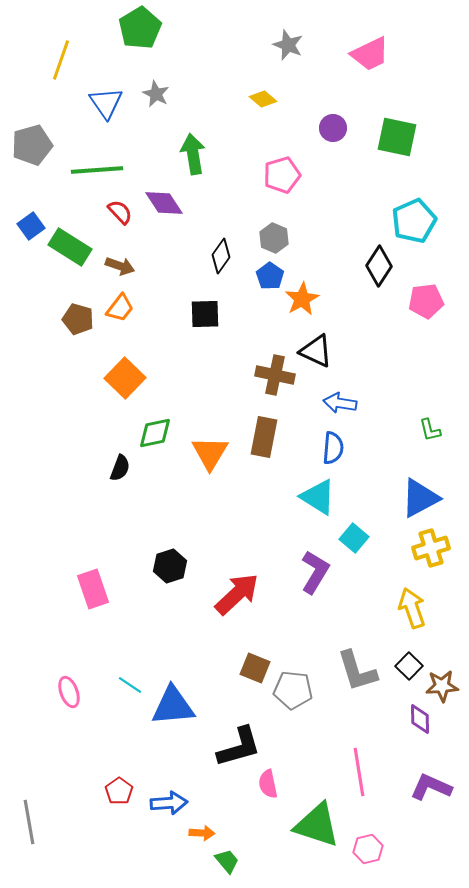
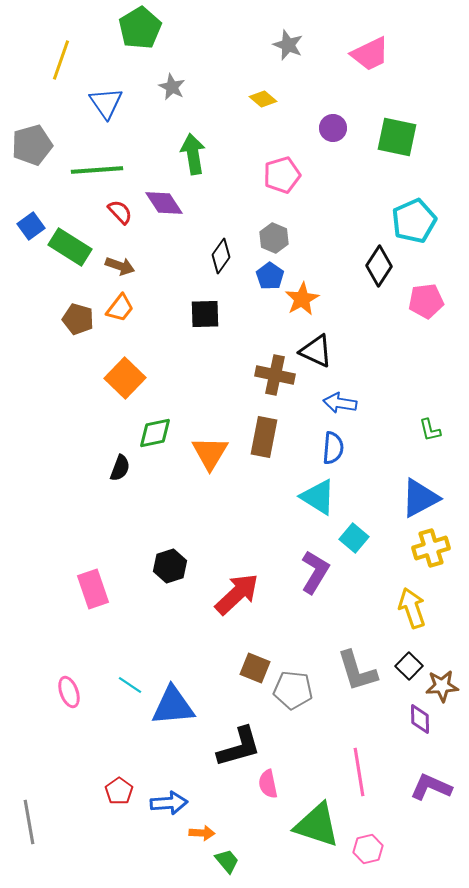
gray star at (156, 94): moved 16 px right, 7 px up
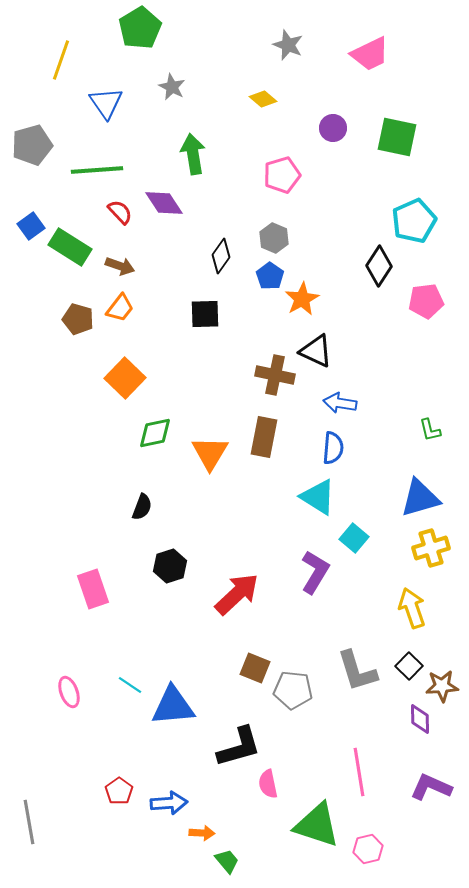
black semicircle at (120, 468): moved 22 px right, 39 px down
blue triangle at (420, 498): rotated 12 degrees clockwise
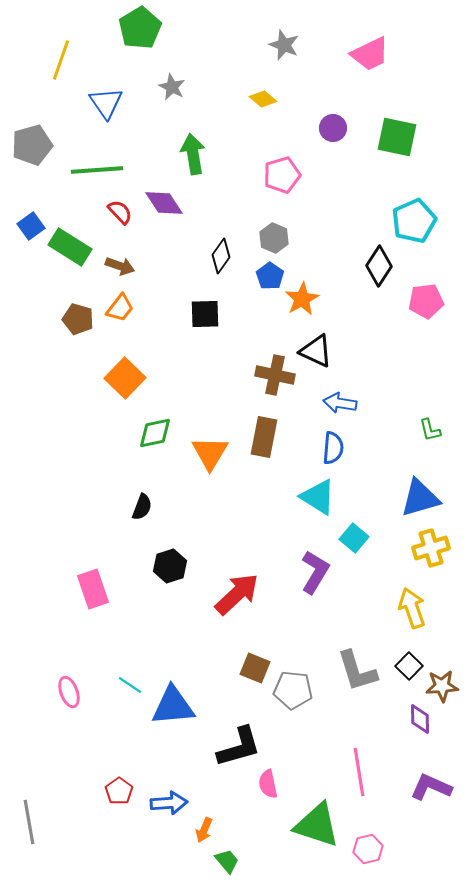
gray star at (288, 45): moved 4 px left
orange arrow at (202, 833): moved 2 px right, 3 px up; rotated 110 degrees clockwise
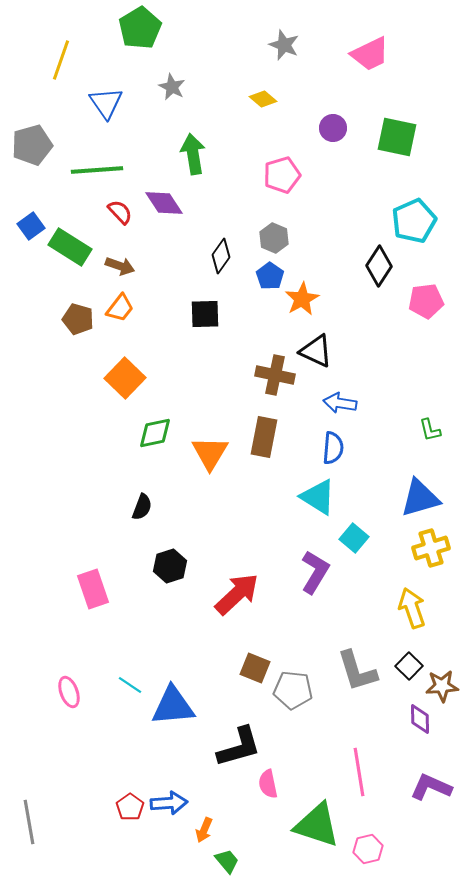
red pentagon at (119, 791): moved 11 px right, 16 px down
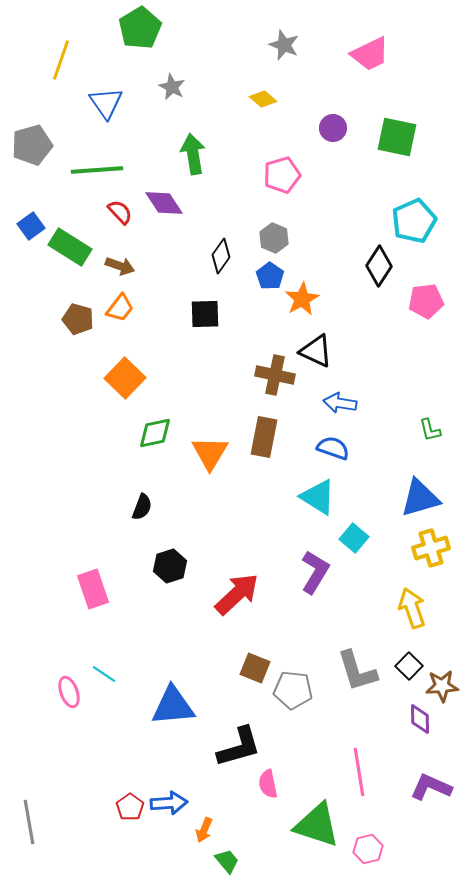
blue semicircle at (333, 448): rotated 76 degrees counterclockwise
cyan line at (130, 685): moved 26 px left, 11 px up
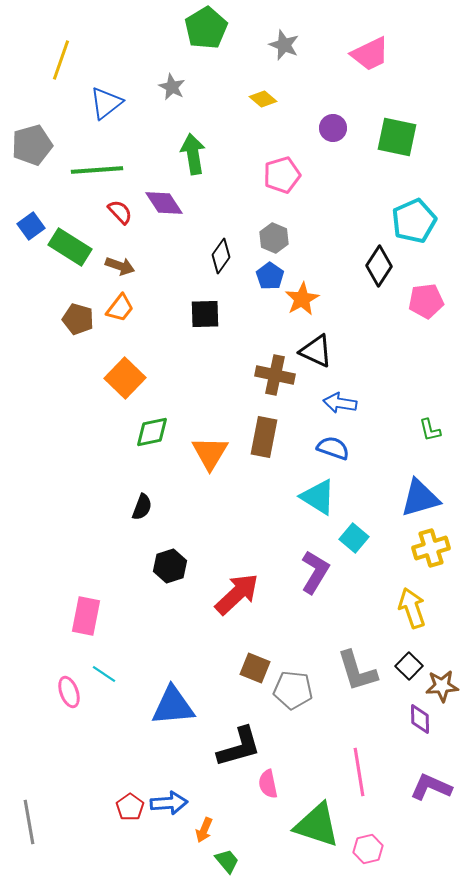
green pentagon at (140, 28): moved 66 px right
blue triangle at (106, 103): rotated 27 degrees clockwise
green diamond at (155, 433): moved 3 px left, 1 px up
pink rectangle at (93, 589): moved 7 px left, 27 px down; rotated 30 degrees clockwise
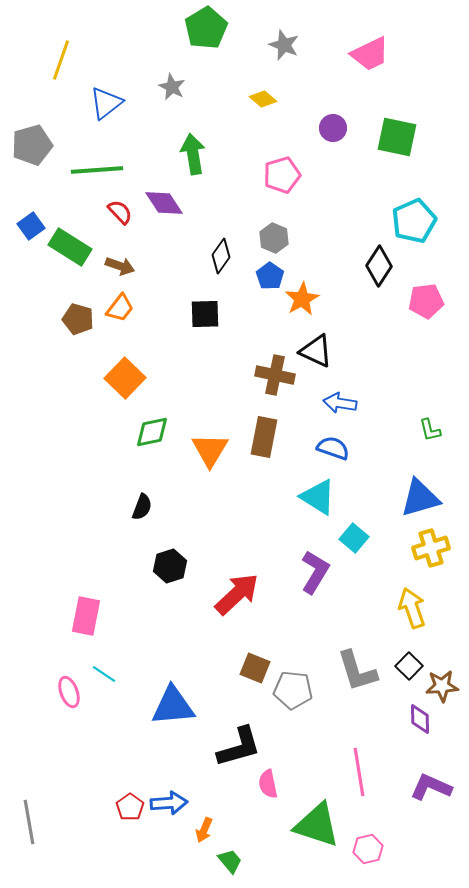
orange triangle at (210, 453): moved 3 px up
green trapezoid at (227, 861): moved 3 px right
